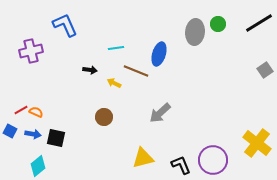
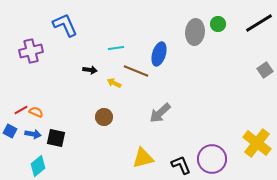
purple circle: moved 1 px left, 1 px up
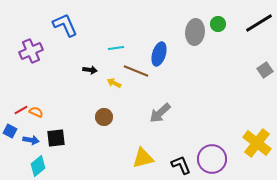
purple cross: rotated 10 degrees counterclockwise
blue arrow: moved 2 px left, 6 px down
black square: rotated 18 degrees counterclockwise
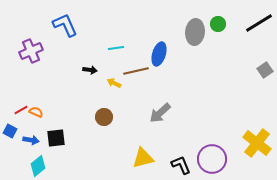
brown line: rotated 35 degrees counterclockwise
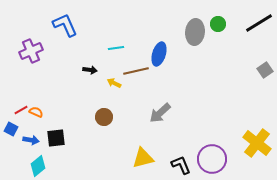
blue square: moved 1 px right, 2 px up
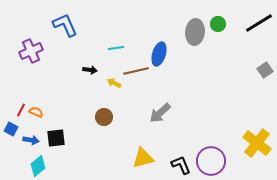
red line: rotated 32 degrees counterclockwise
purple circle: moved 1 px left, 2 px down
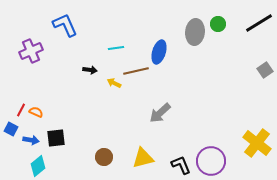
blue ellipse: moved 2 px up
brown circle: moved 40 px down
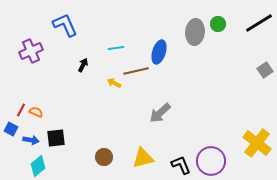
black arrow: moved 7 px left, 5 px up; rotated 72 degrees counterclockwise
